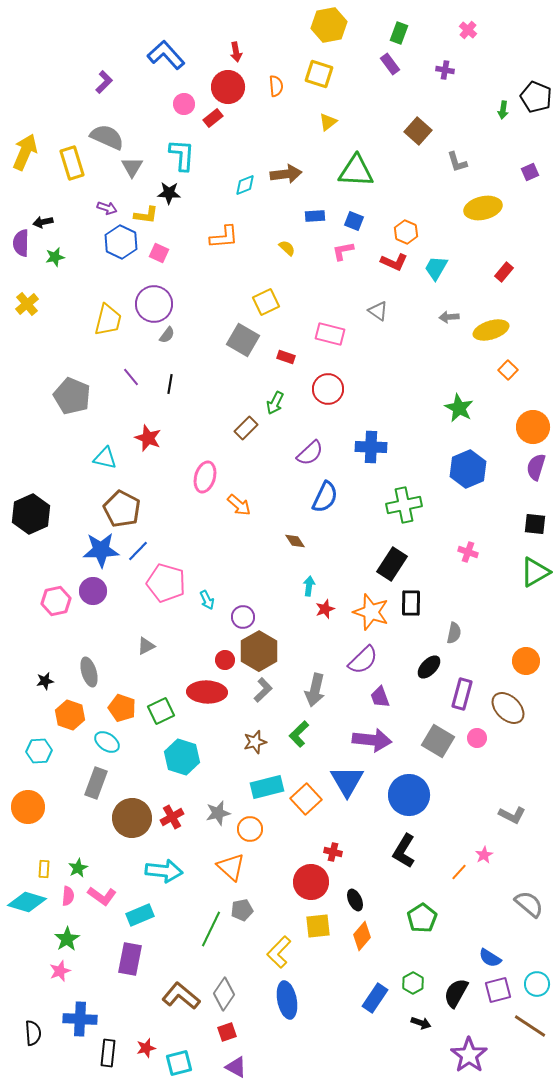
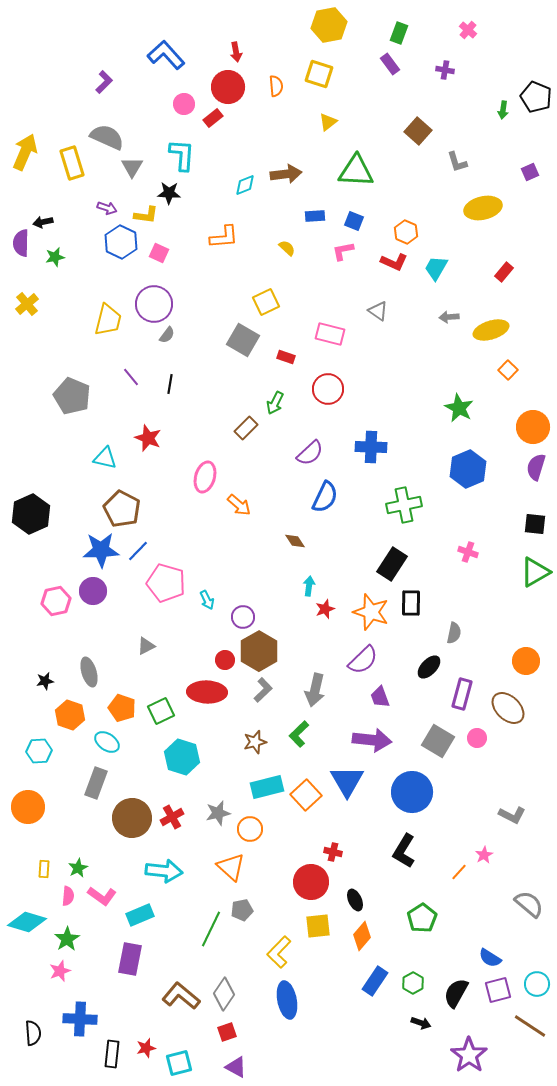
blue circle at (409, 795): moved 3 px right, 3 px up
orange square at (306, 799): moved 4 px up
cyan diamond at (27, 902): moved 20 px down
blue rectangle at (375, 998): moved 17 px up
black rectangle at (108, 1053): moved 4 px right, 1 px down
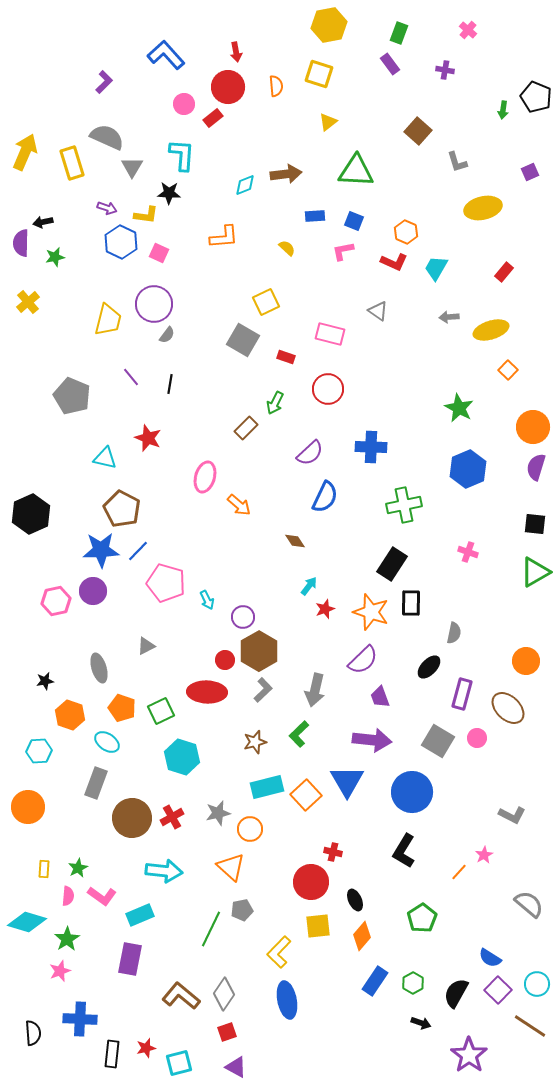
yellow cross at (27, 304): moved 1 px right, 2 px up
cyan arrow at (309, 586): rotated 30 degrees clockwise
gray ellipse at (89, 672): moved 10 px right, 4 px up
purple square at (498, 990): rotated 32 degrees counterclockwise
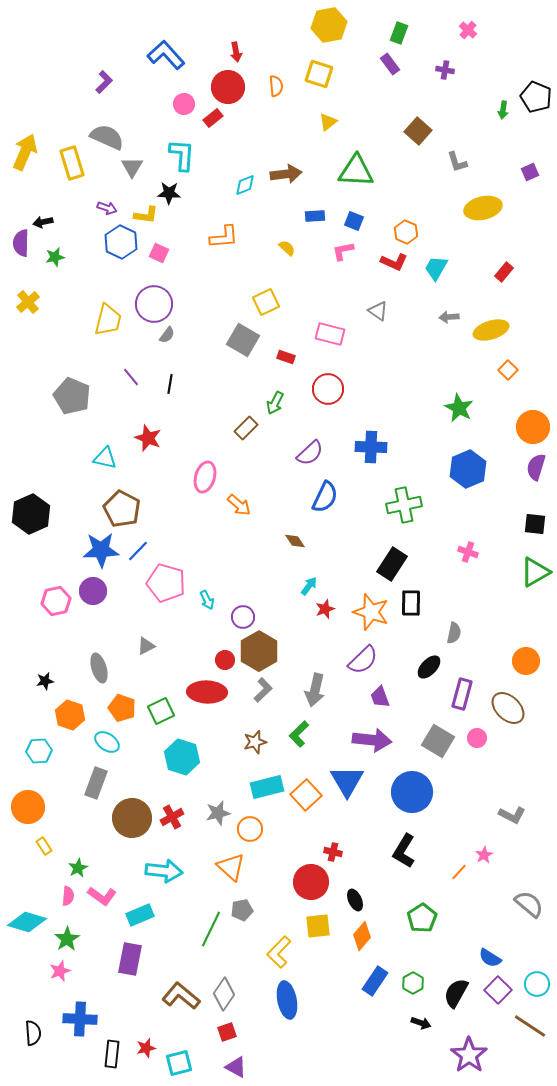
yellow rectangle at (44, 869): moved 23 px up; rotated 36 degrees counterclockwise
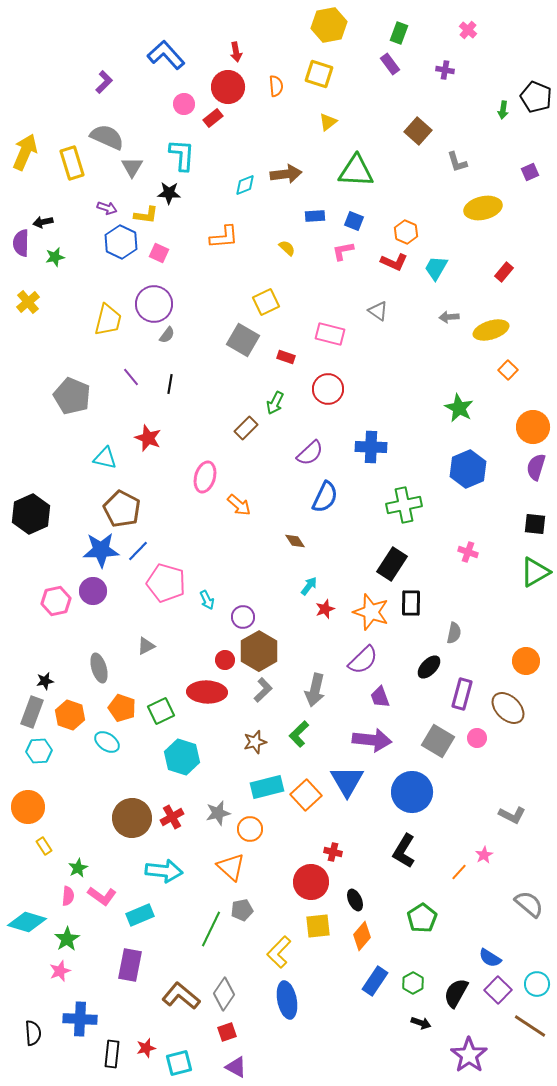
gray rectangle at (96, 783): moved 64 px left, 71 px up
purple rectangle at (130, 959): moved 6 px down
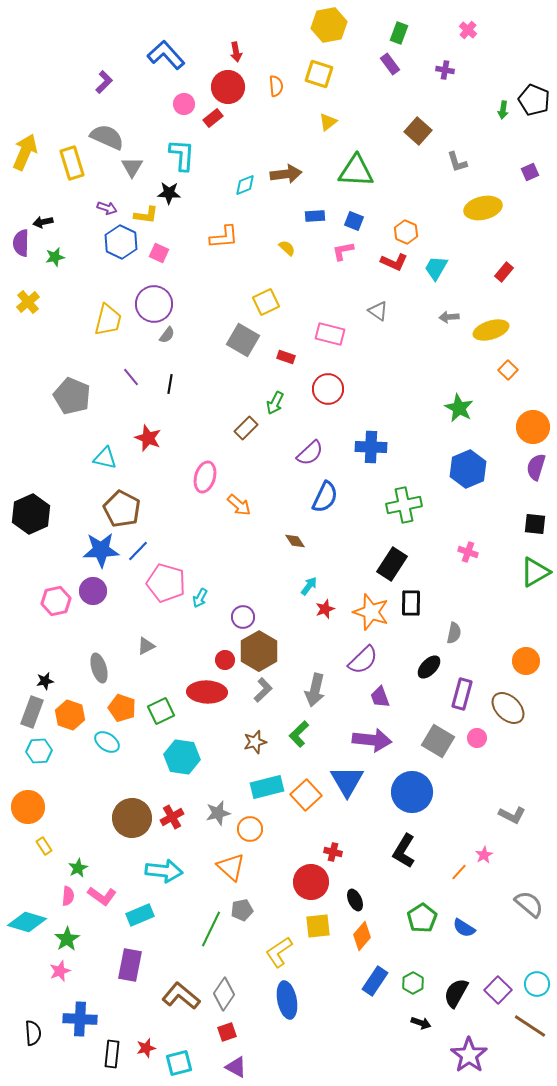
black pentagon at (536, 97): moved 2 px left, 3 px down
cyan arrow at (207, 600): moved 7 px left, 2 px up; rotated 54 degrees clockwise
cyan hexagon at (182, 757): rotated 8 degrees counterclockwise
yellow L-shape at (279, 952): rotated 12 degrees clockwise
blue semicircle at (490, 958): moved 26 px left, 30 px up
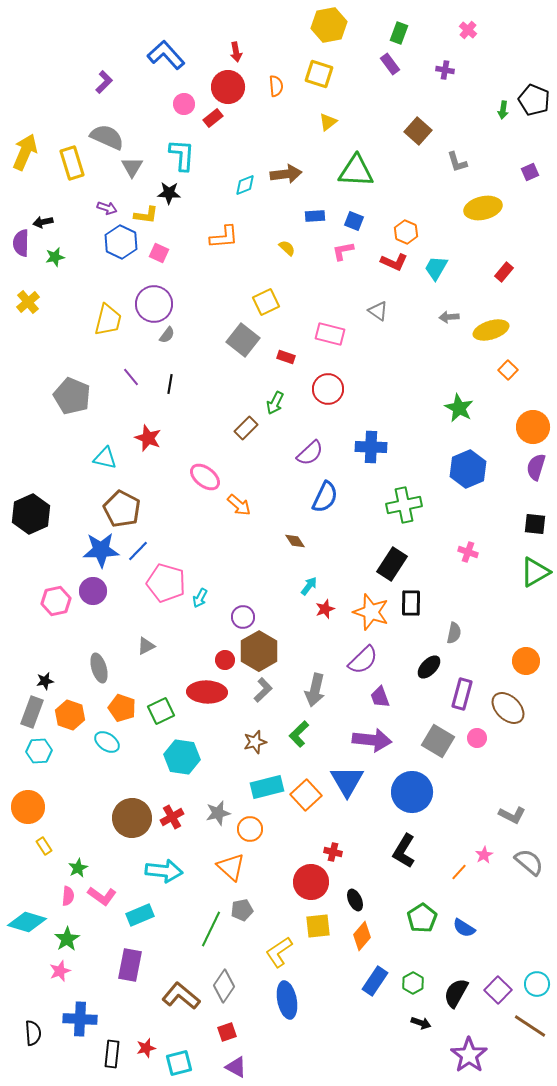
gray square at (243, 340): rotated 8 degrees clockwise
pink ellipse at (205, 477): rotated 68 degrees counterclockwise
gray semicircle at (529, 904): moved 42 px up
gray diamond at (224, 994): moved 8 px up
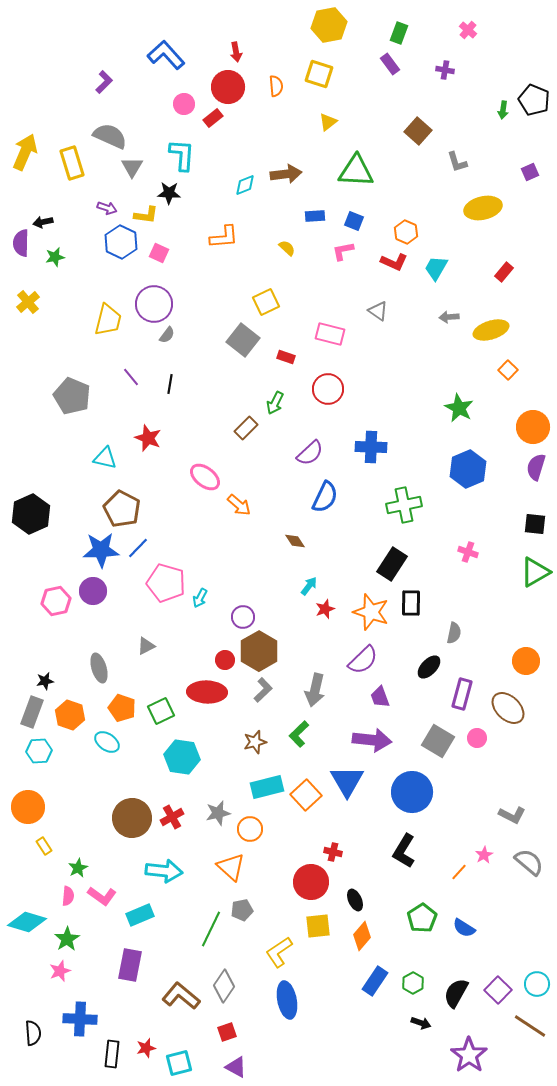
gray semicircle at (107, 137): moved 3 px right, 1 px up
blue line at (138, 551): moved 3 px up
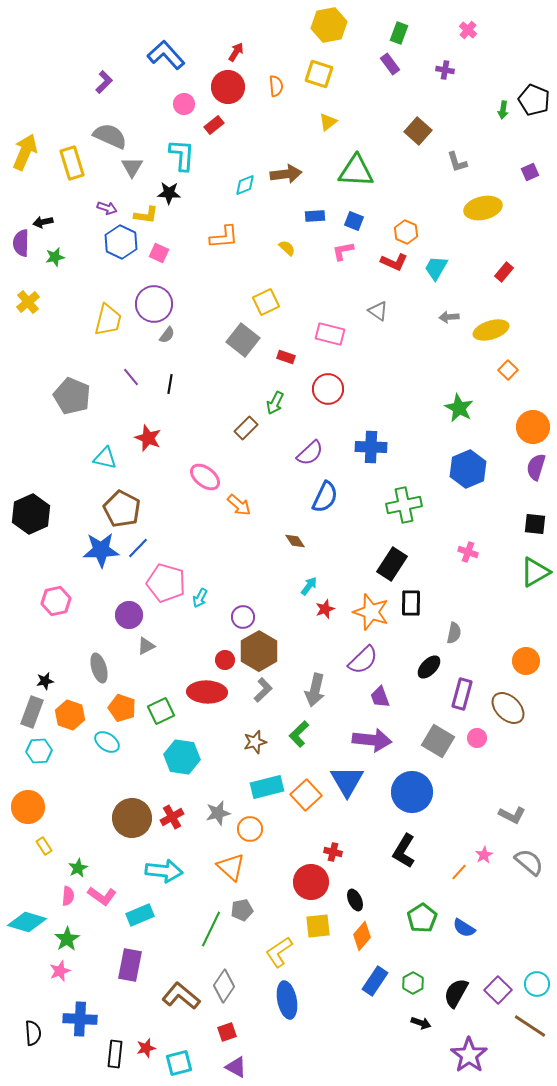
red arrow at (236, 52): rotated 138 degrees counterclockwise
red rectangle at (213, 118): moved 1 px right, 7 px down
purple circle at (93, 591): moved 36 px right, 24 px down
black rectangle at (112, 1054): moved 3 px right
